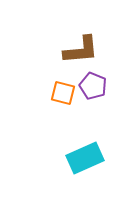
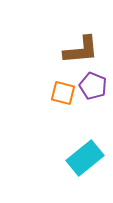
cyan rectangle: rotated 15 degrees counterclockwise
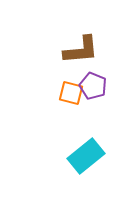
orange square: moved 8 px right
cyan rectangle: moved 1 px right, 2 px up
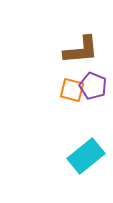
orange square: moved 1 px right, 3 px up
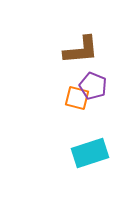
orange square: moved 5 px right, 8 px down
cyan rectangle: moved 4 px right, 3 px up; rotated 21 degrees clockwise
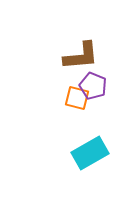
brown L-shape: moved 6 px down
cyan rectangle: rotated 12 degrees counterclockwise
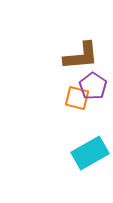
purple pentagon: rotated 12 degrees clockwise
